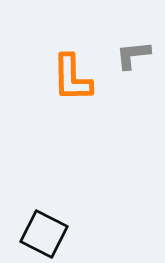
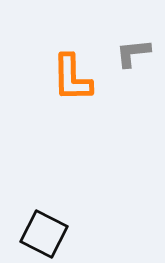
gray L-shape: moved 2 px up
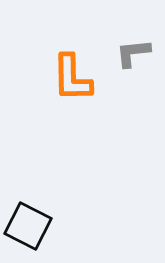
black square: moved 16 px left, 8 px up
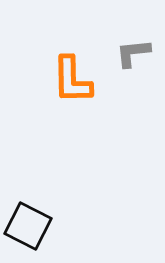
orange L-shape: moved 2 px down
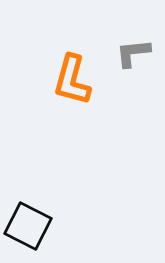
orange L-shape: rotated 16 degrees clockwise
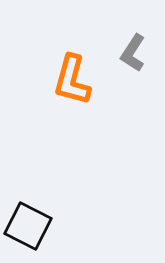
gray L-shape: rotated 51 degrees counterclockwise
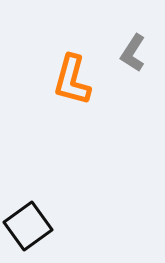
black square: rotated 27 degrees clockwise
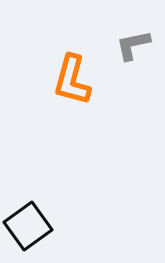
gray L-shape: moved 8 px up; rotated 45 degrees clockwise
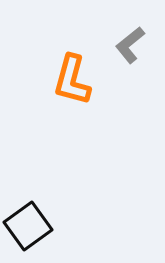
gray L-shape: moved 3 px left; rotated 27 degrees counterclockwise
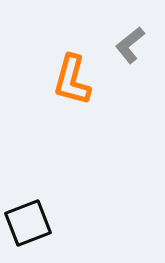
black square: moved 3 px up; rotated 15 degrees clockwise
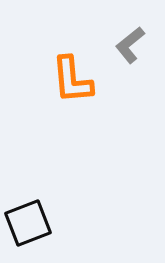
orange L-shape: rotated 20 degrees counterclockwise
